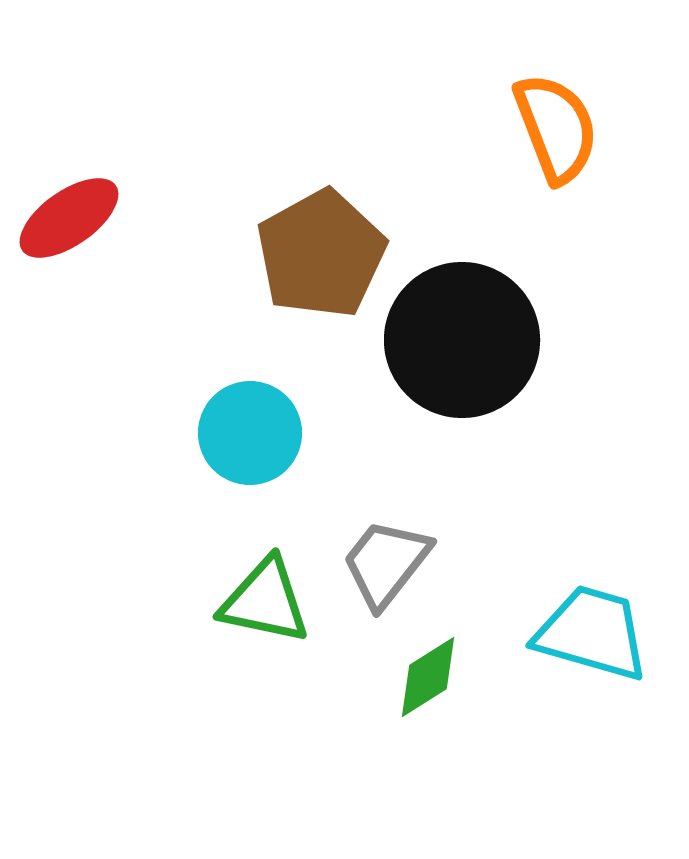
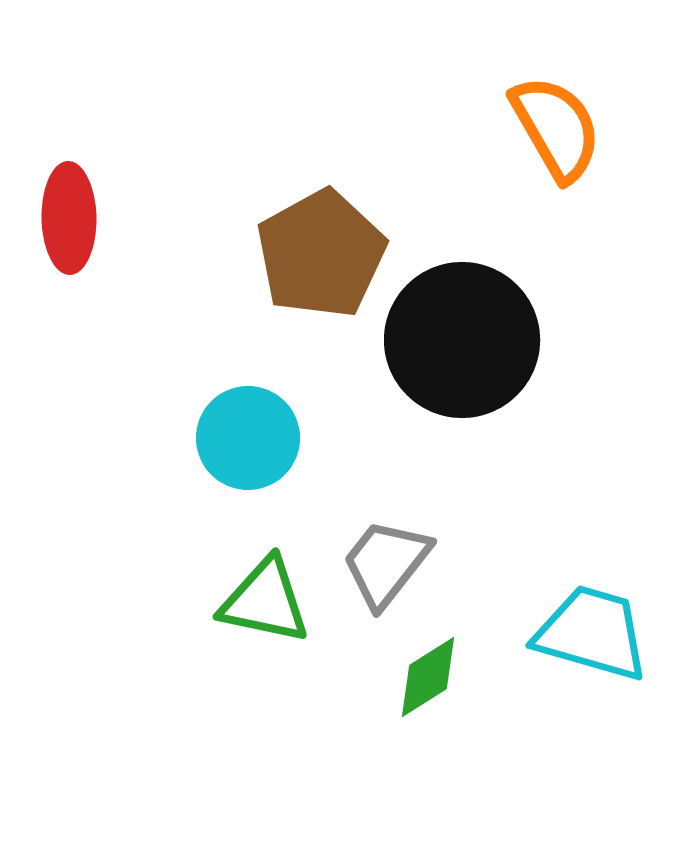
orange semicircle: rotated 9 degrees counterclockwise
red ellipse: rotated 56 degrees counterclockwise
cyan circle: moved 2 px left, 5 px down
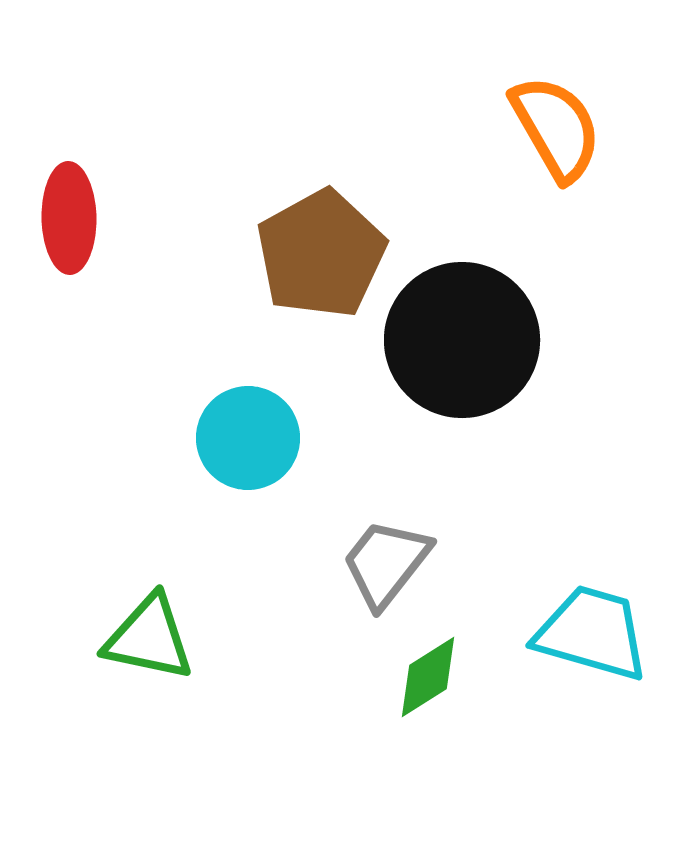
green triangle: moved 116 px left, 37 px down
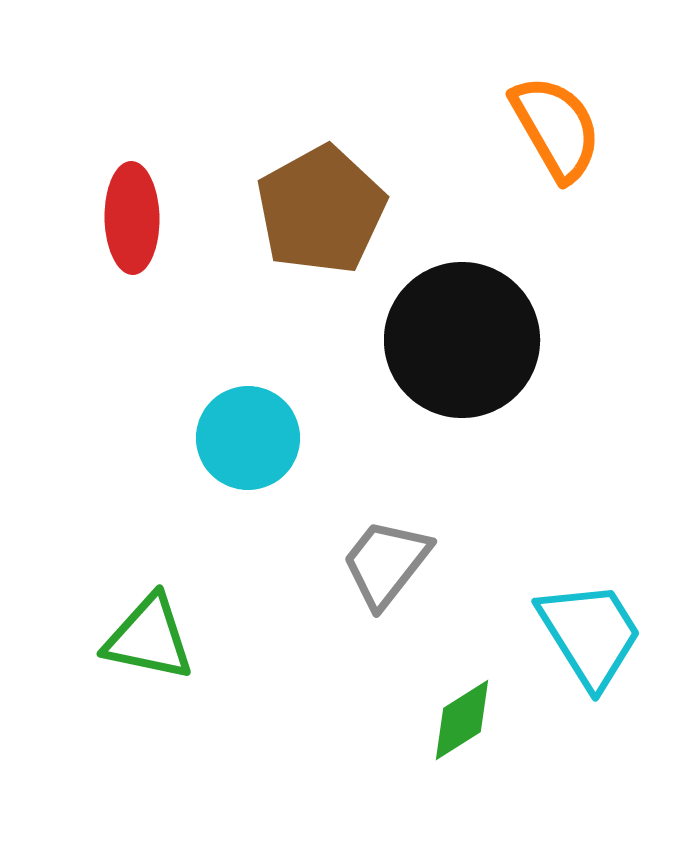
red ellipse: moved 63 px right
brown pentagon: moved 44 px up
cyan trapezoid: moved 2 px left, 1 px down; rotated 42 degrees clockwise
green diamond: moved 34 px right, 43 px down
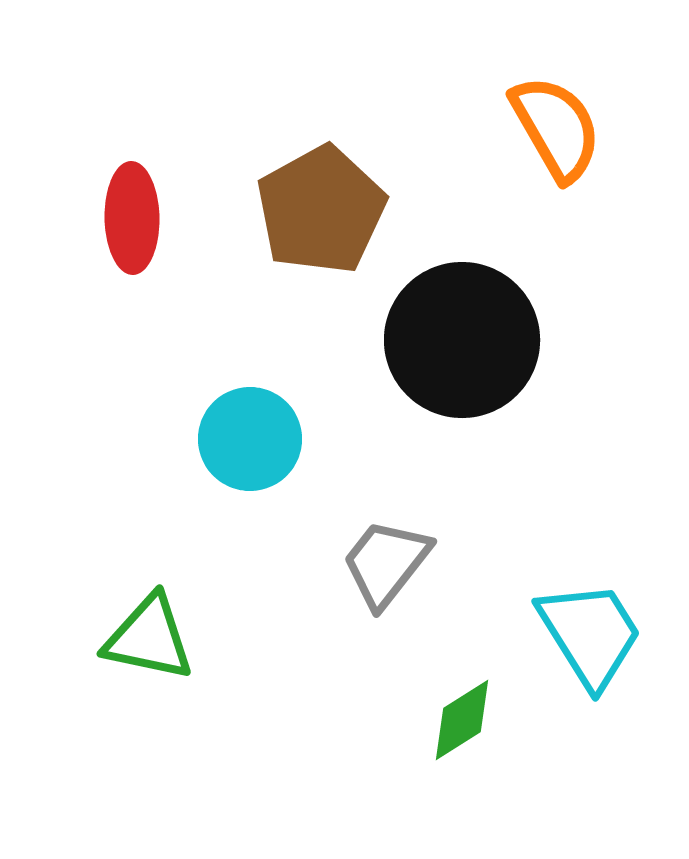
cyan circle: moved 2 px right, 1 px down
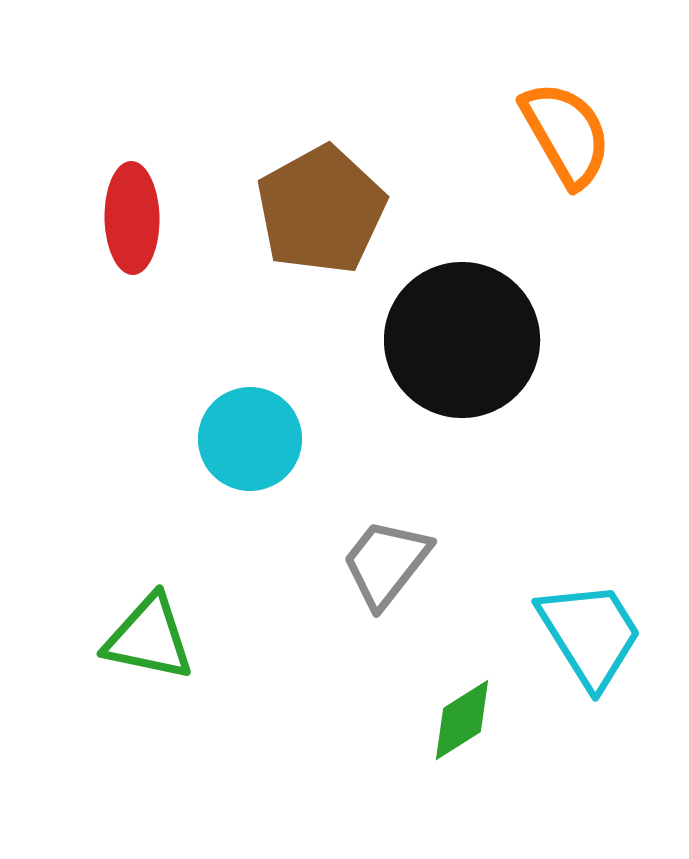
orange semicircle: moved 10 px right, 6 px down
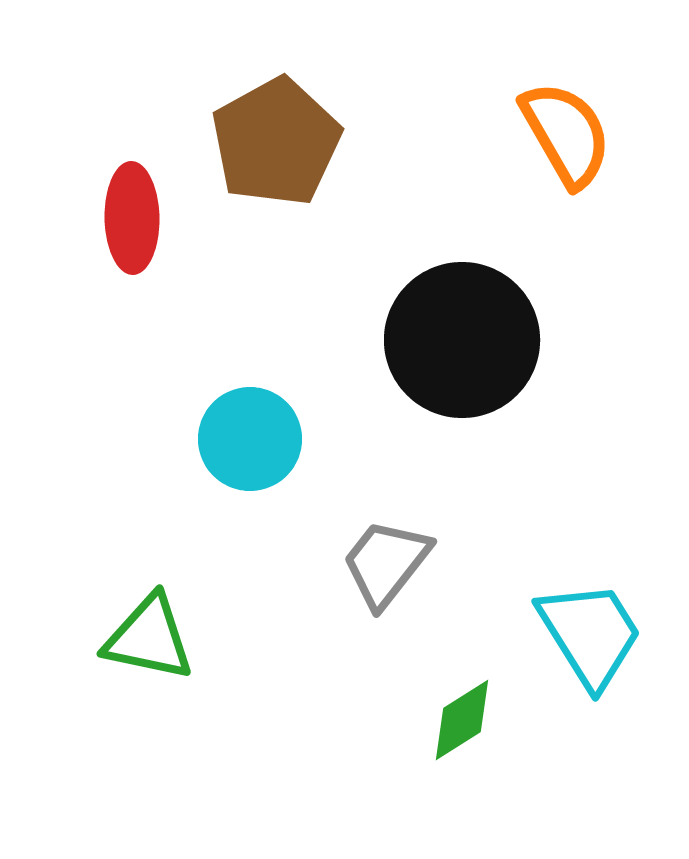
brown pentagon: moved 45 px left, 68 px up
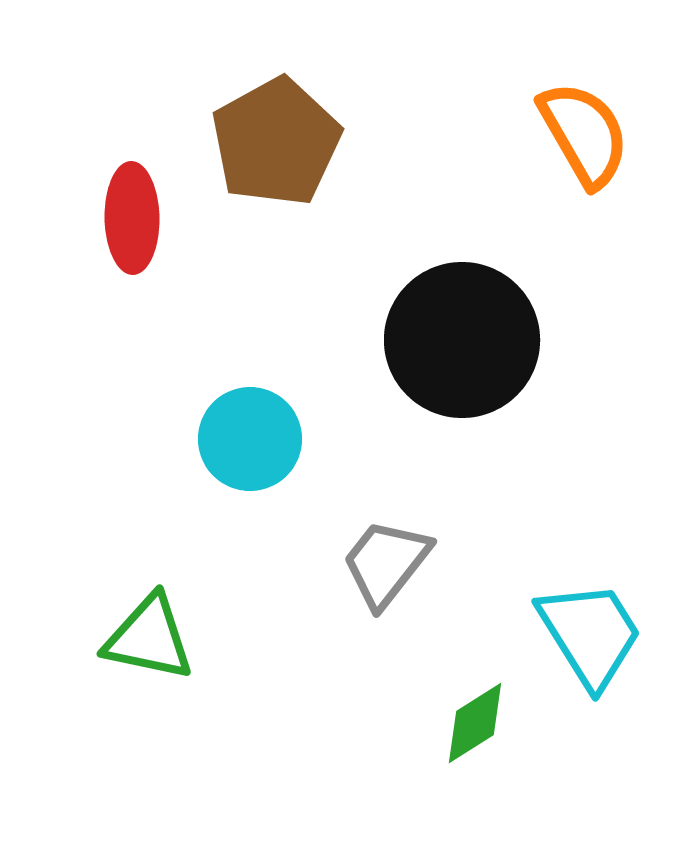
orange semicircle: moved 18 px right
green diamond: moved 13 px right, 3 px down
